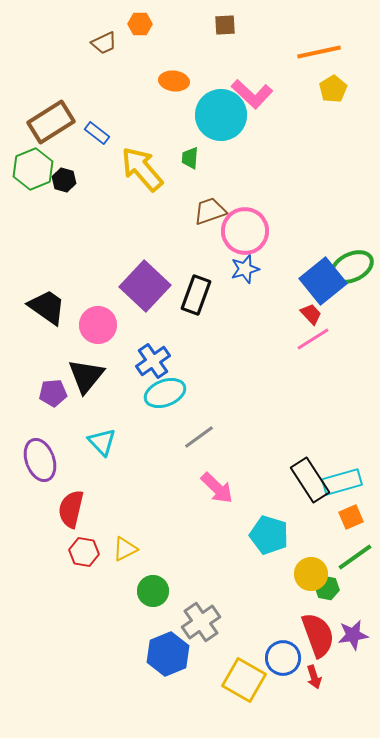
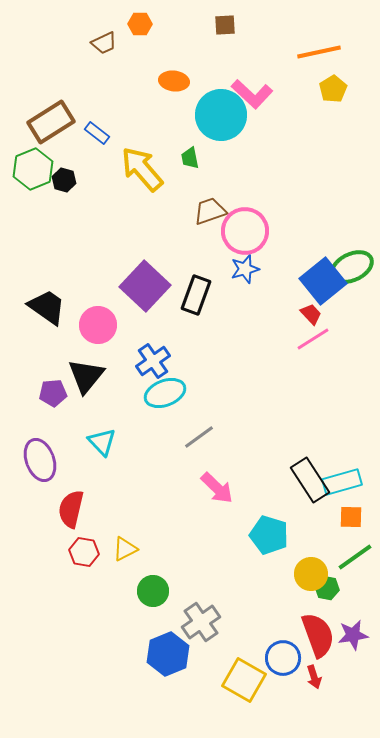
green trapezoid at (190, 158): rotated 15 degrees counterclockwise
orange square at (351, 517): rotated 25 degrees clockwise
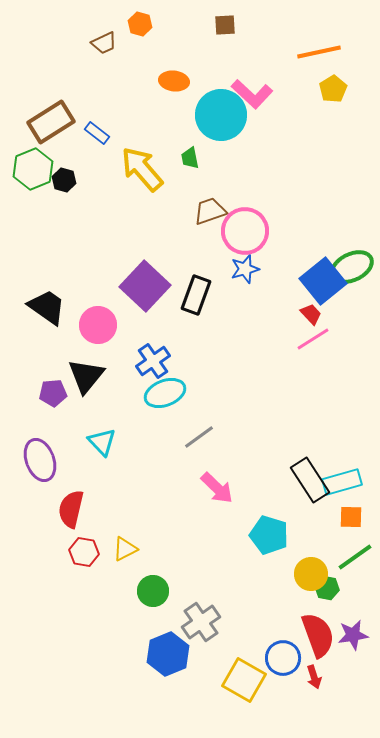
orange hexagon at (140, 24): rotated 15 degrees clockwise
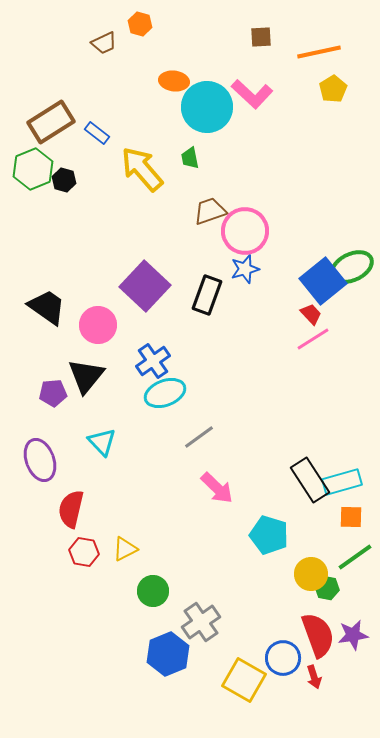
brown square at (225, 25): moved 36 px right, 12 px down
cyan circle at (221, 115): moved 14 px left, 8 px up
black rectangle at (196, 295): moved 11 px right
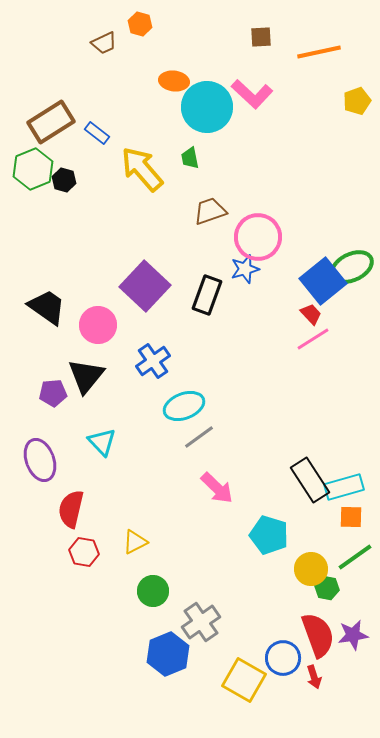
yellow pentagon at (333, 89): moved 24 px right, 12 px down; rotated 12 degrees clockwise
pink circle at (245, 231): moved 13 px right, 6 px down
cyan ellipse at (165, 393): moved 19 px right, 13 px down
cyan rectangle at (342, 482): moved 2 px right, 5 px down
yellow triangle at (125, 549): moved 10 px right, 7 px up
yellow circle at (311, 574): moved 5 px up
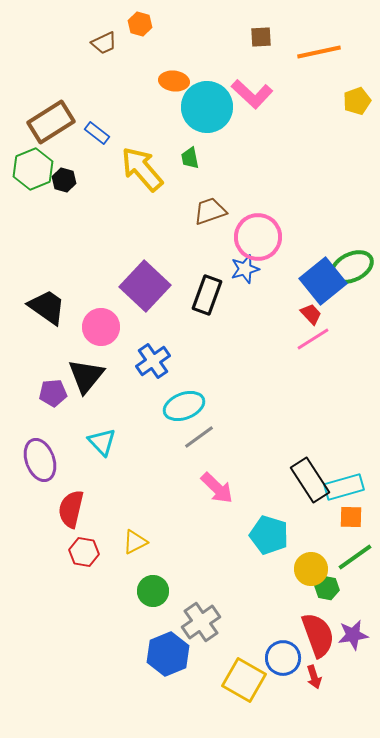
pink circle at (98, 325): moved 3 px right, 2 px down
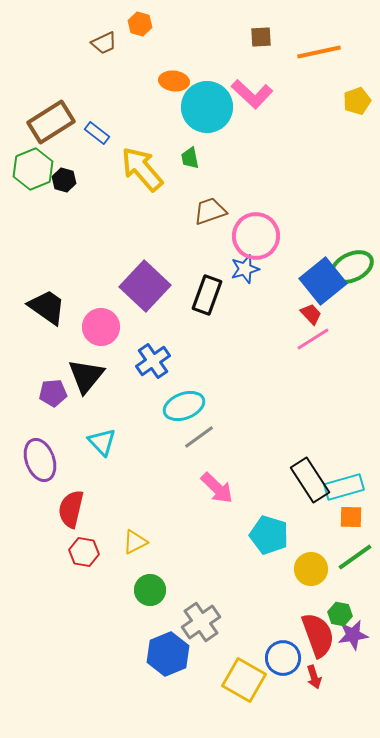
pink circle at (258, 237): moved 2 px left, 1 px up
green hexagon at (327, 588): moved 13 px right, 26 px down
green circle at (153, 591): moved 3 px left, 1 px up
